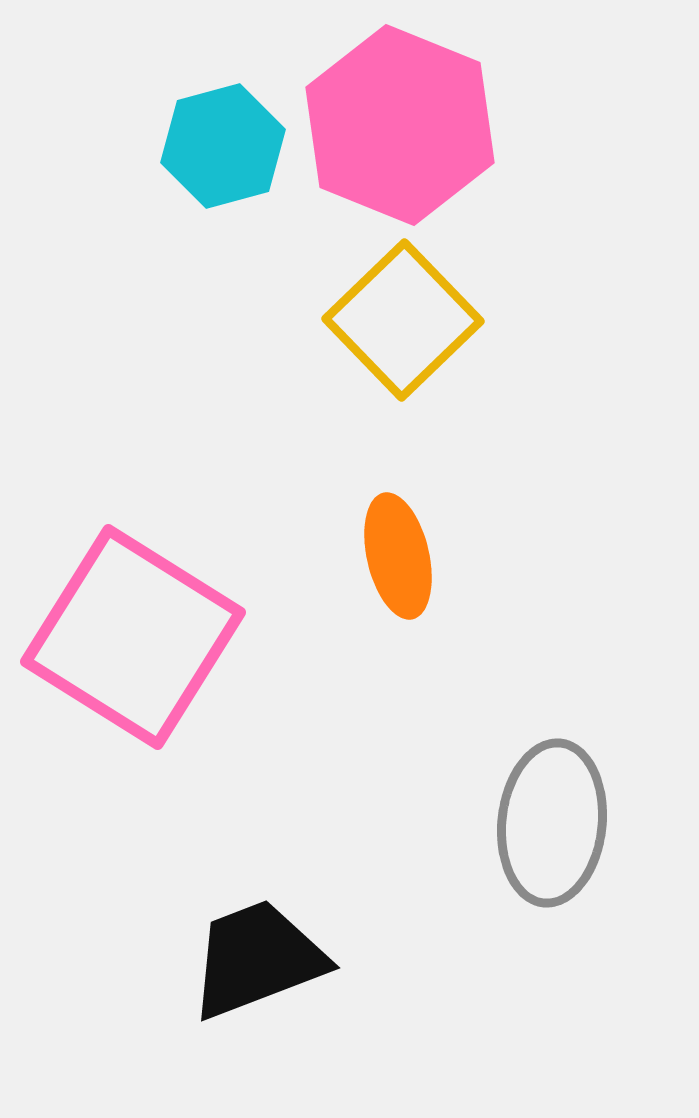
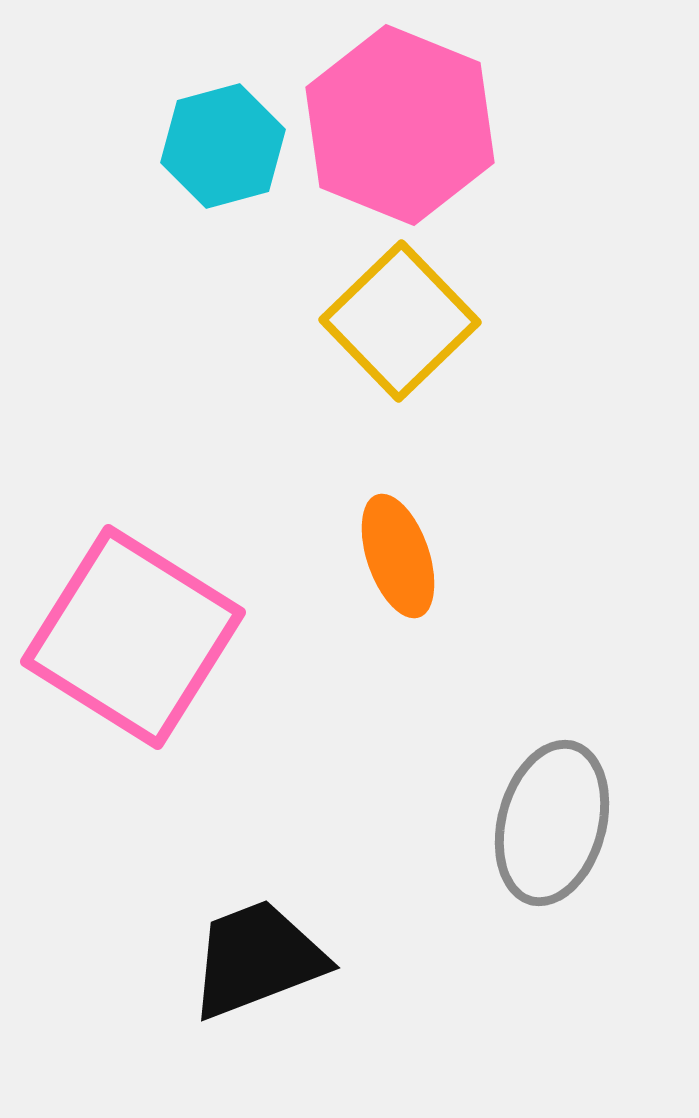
yellow square: moved 3 px left, 1 px down
orange ellipse: rotated 6 degrees counterclockwise
gray ellipse: rotated 9 degrees clockwise
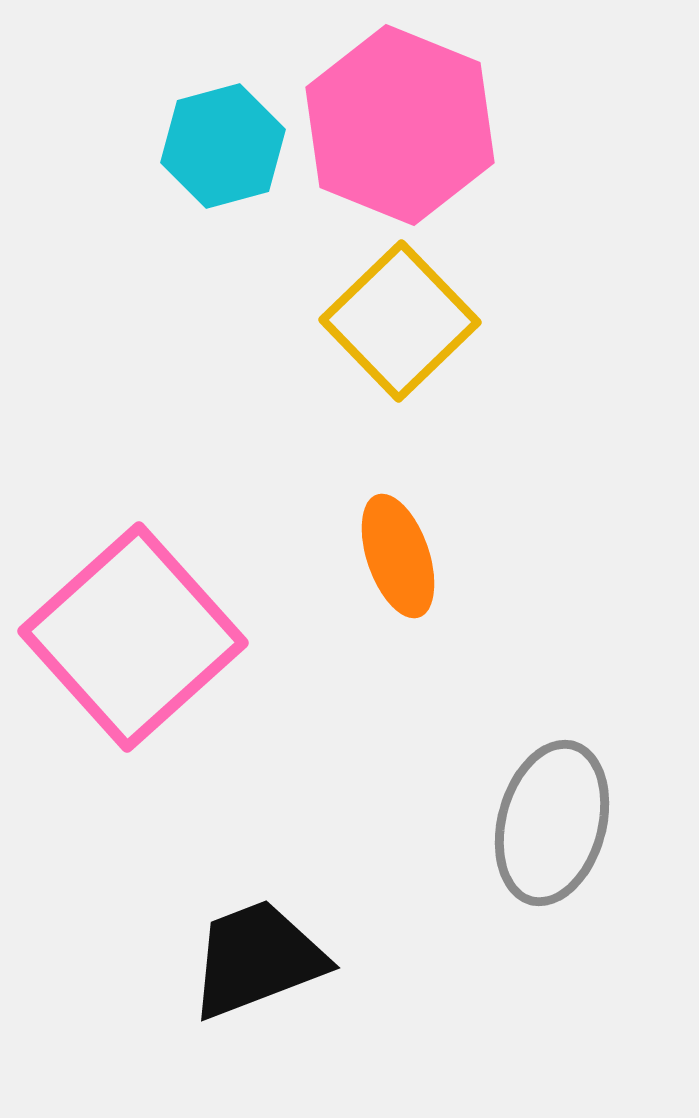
pink square: rotated 16 degrees clockwise
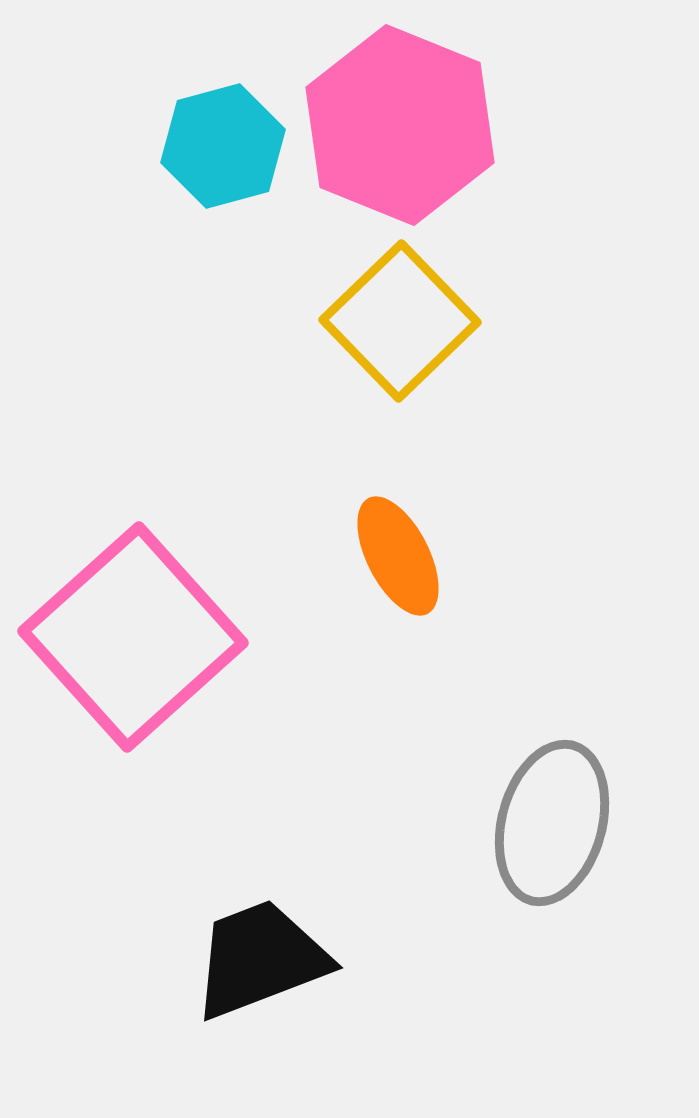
orange ellipse: rotated 8 degrees counterclockwise
black trapezoid: moved 3 px right
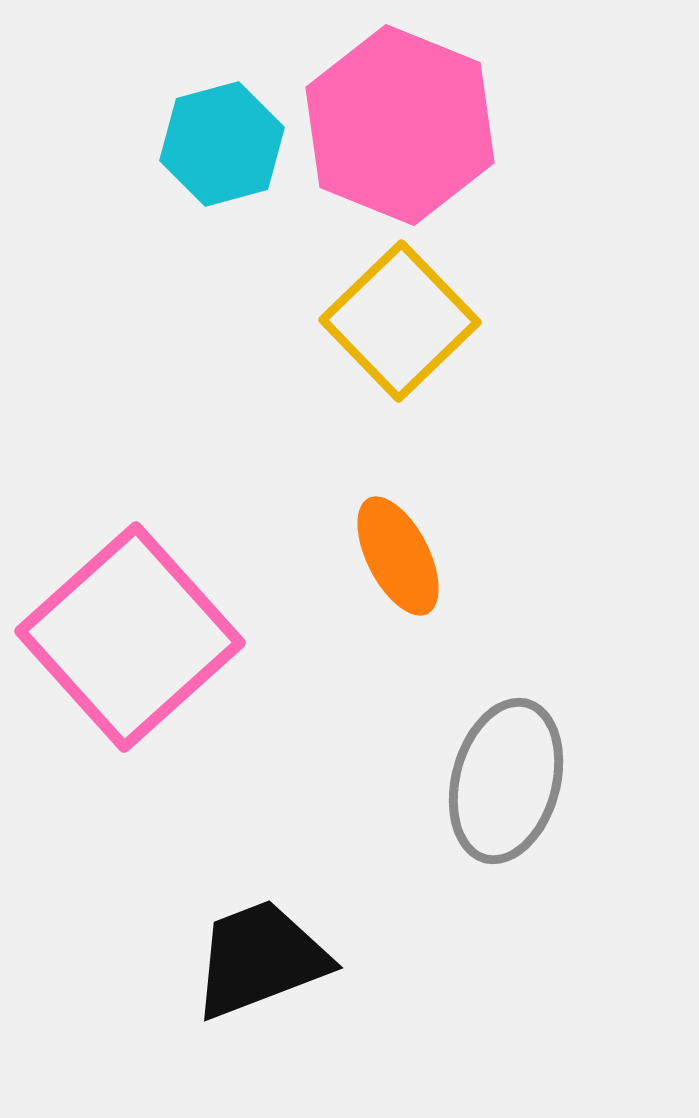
cyan hexagon: moved 1 px left, 2 px up
pink square: moved 3 px left
gray ellipse: moved 46 px left, 42 px up
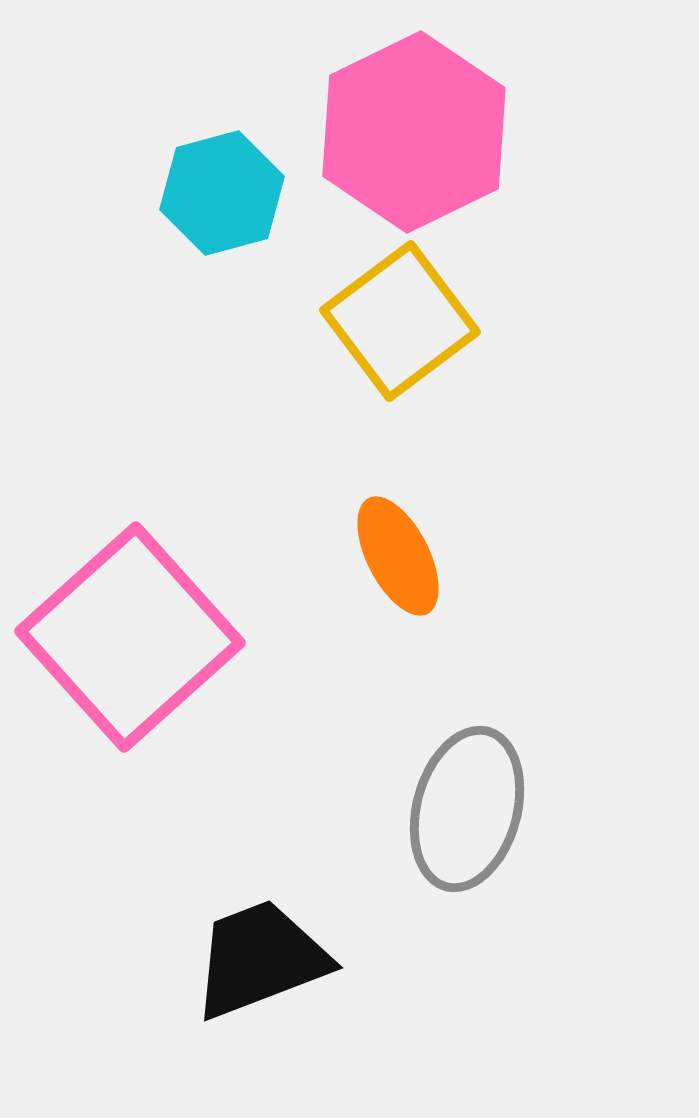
pink hexagon: moved 14 px right, 7 px down; rotated 12 degrees clockwise
cyan hexagon: moved 49 px down
yellow square: rotated 7 degrees clockwise
gray ellipse: moved 39 px left, 28 px down
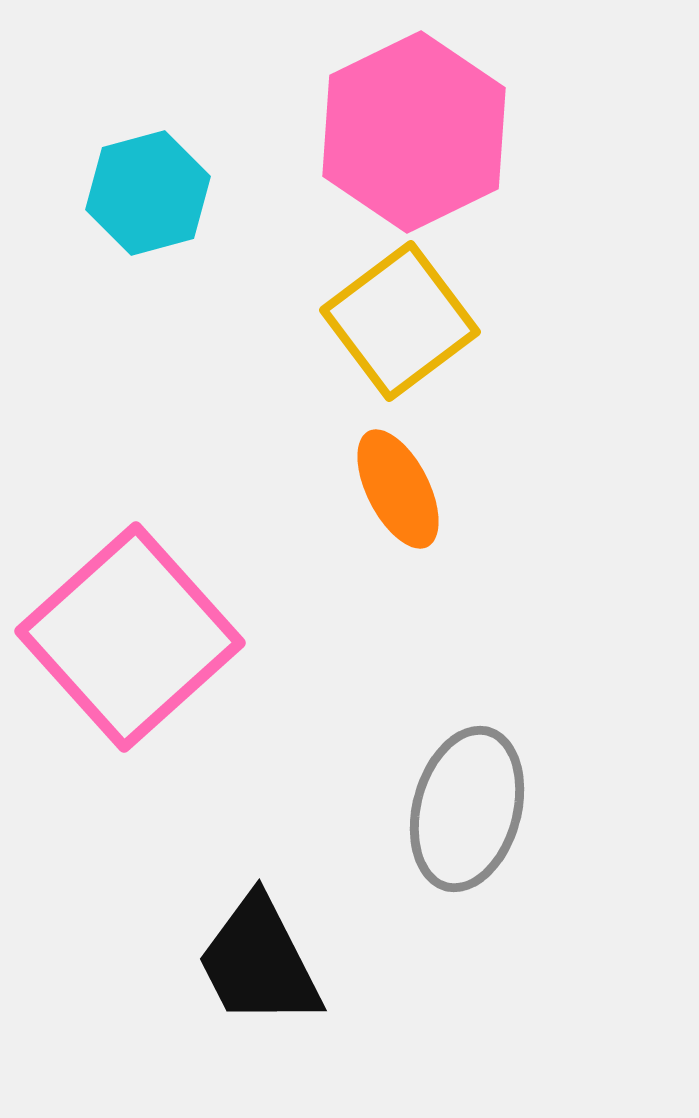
cyan hexagon: moved 74 px left
orange ellipse: moved 67 px up
black trapezoid: moved 1 px left, 3 px down; rotated 96 degrees counterclockwise
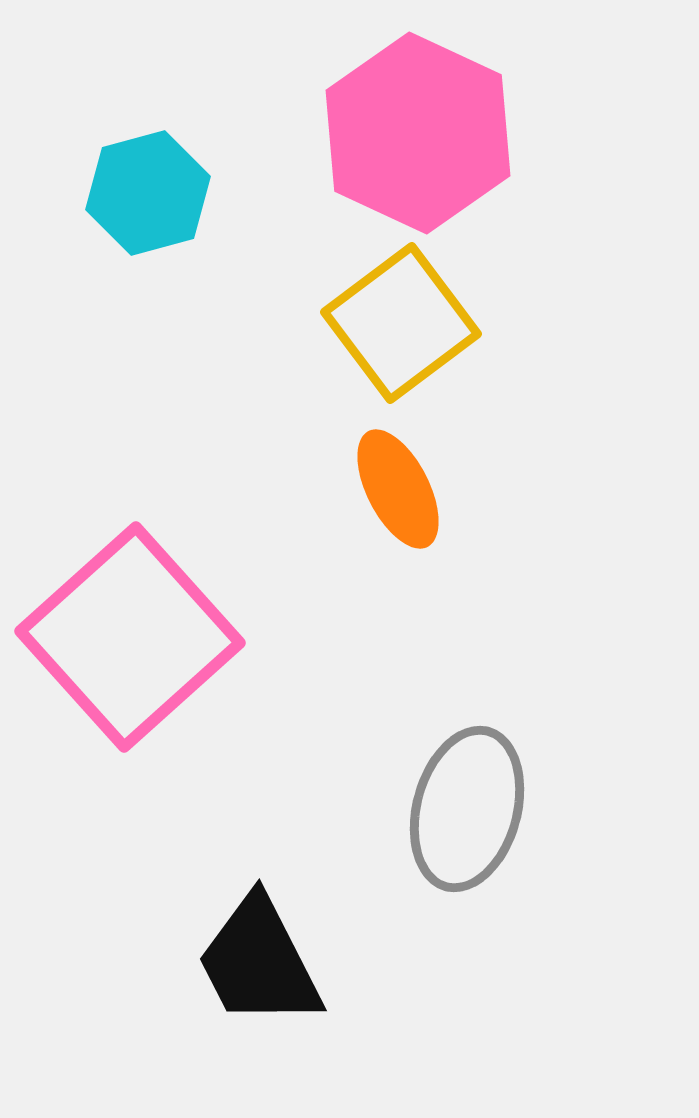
pink hexagon: moved 4 px right, 1 px down; rotated 9 degrees counterclockwise
yellow square: moved 1 px right, 2 px down
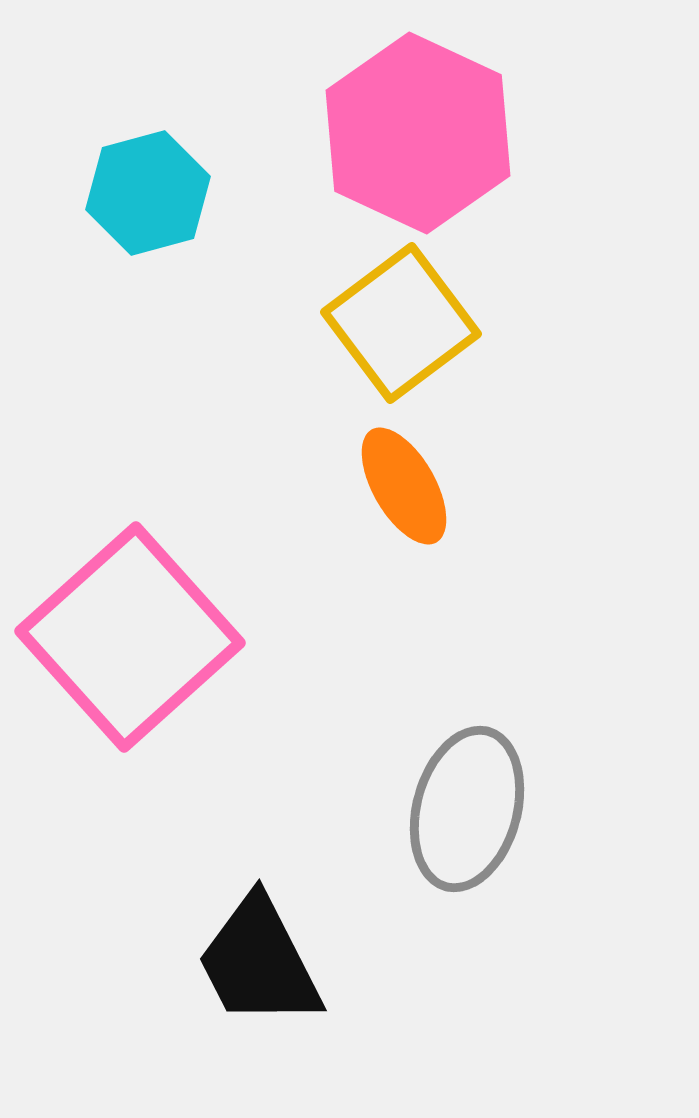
orange ellipse: moved 6 px right, 3 px up; rotated 3 degrees counterclockwise
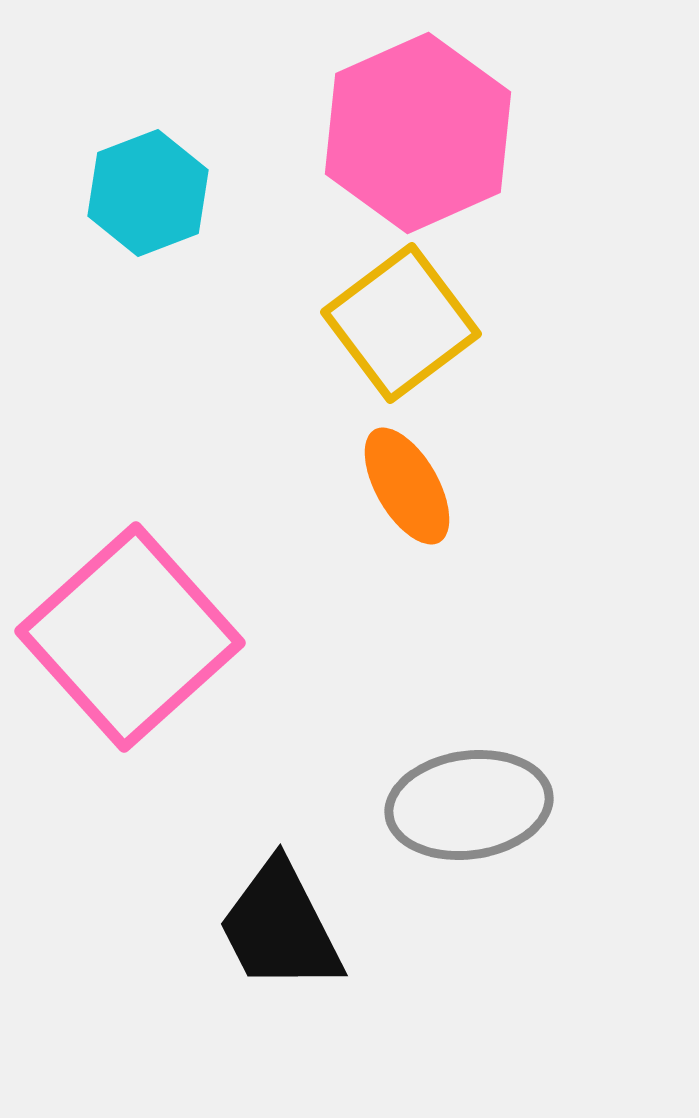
pink hexagon: rotated 11 degrees clockwise
cyan hexagon: rotated 6 degrees counterclockwise
orange ellipse: moved 3 px right
gray ellipse: moved 2 px right, 4 px up; rotated 67 degrees clockwise
black trapezoid: moved 21 px right, 35 px up
